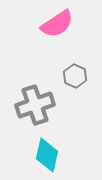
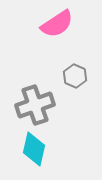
cyan diamond: moved 13 px left, 6 px up
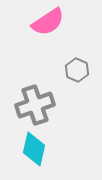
pink semicircle: moved 9 px left, 2 px up
gray hexagon: moved 2 px right, 6 px up
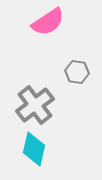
gray hexagon: moved 2 px down; rotated 15 degrees counterclockwise
gray cross: rotated 18 degrees counterclockwise
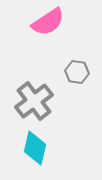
gray cross: moved 1 px left, 4 px up
cyan diamond: moved 1 px right, 1 px up
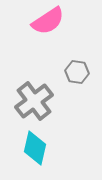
pink semicircle: moved 1 px up
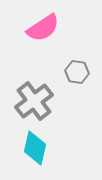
pink semicircle: moved 5 px left, 7 px down
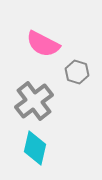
pink semicircle: moved 16 px down; rotated 60 degrees clockwise
gray hexagon: rotated 10 degrees clockwise
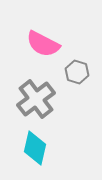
gray cross: moved 2 px right, 2 px up
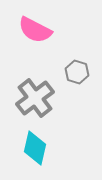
pink semicircle: moved 8 px left, 14 px up
gray cross: moved 1 px left, 1 px up
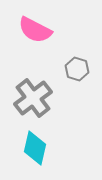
gray hexagon: moved 3 px up
gray cross: moved 2 px left
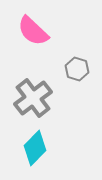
pink semicircle: moved 2 px left, 1 px down; rotated 16 degrees clockwise
cyan diamond: rotated 32 degrees clockwise
